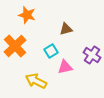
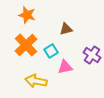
orange cross: moved 11 px right, 1 px up
yellow arrow: rotated 15 degrees counterclockwise
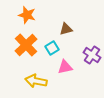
cyan square: moved 1 px right, 3 px up
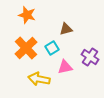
orange cross: moved 3 px down
purple cross: moved 2 px left, 2 px down
yellow arrow: moved 3 px right, 2 px up
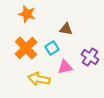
orange star: moved 1 px up
brown triangle: rotated 24 degrees clockwise
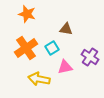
orange cross: rotated 10 degrees clockwise
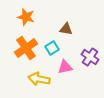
orange star: moved 1 px left, 3 px down
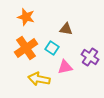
cyan square: rotated 24 degrees counterclockwise
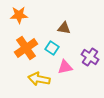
orange star: moved 7 px left, 2 px up; rotated 18 degrees counterclockwise
brown triangle: moved 2 px left, 1 px up
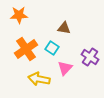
orange cross: moved 1 px down
pink triangle: moved 1 px down; rotated 35 degrees counterclockwise
